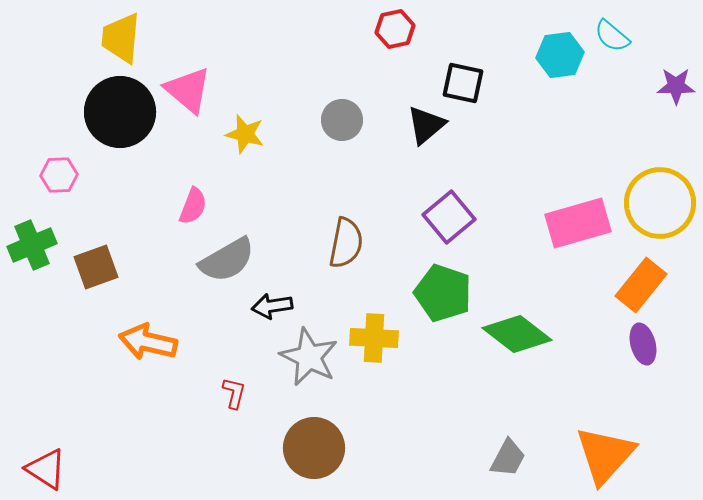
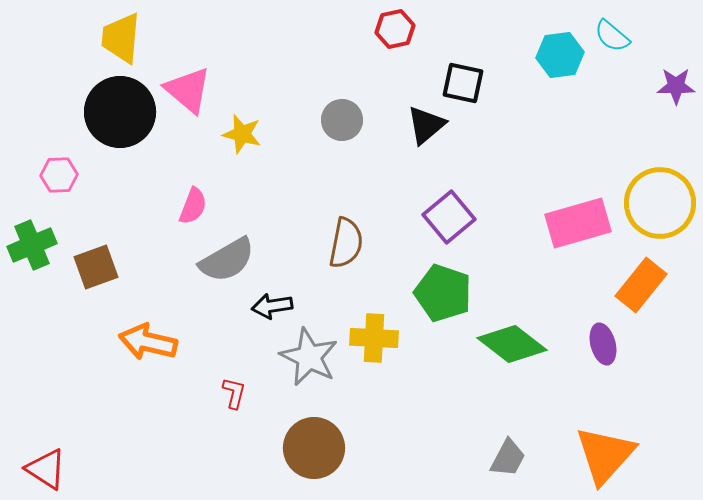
yellow star: moved 3 px left
green diamond: moved 5 px left, 10 px down
purple ellipse: moved 40 px left
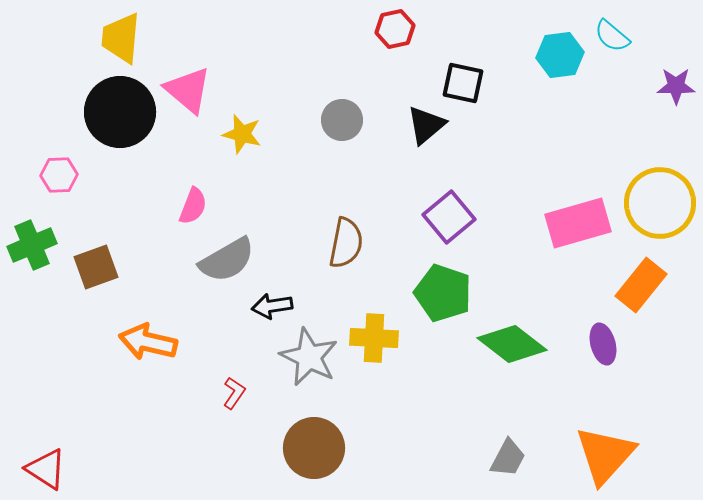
red L-shape: rotated 20 degrees clockwise
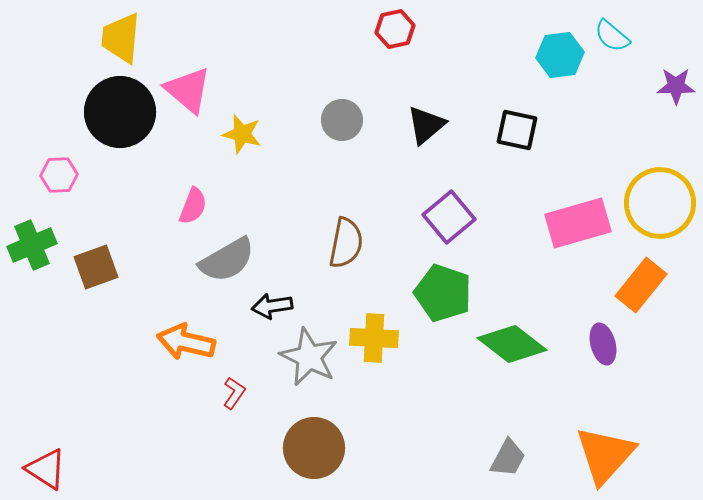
black square: moved 54 px right, 47 px down
orange arrow: moved 38 px right
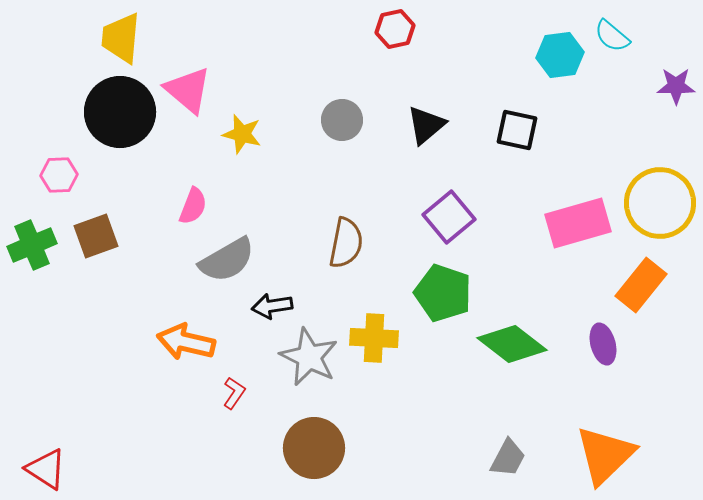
brown square: moved 31 px up
orange triangle: rotated 4 degrees clockwise
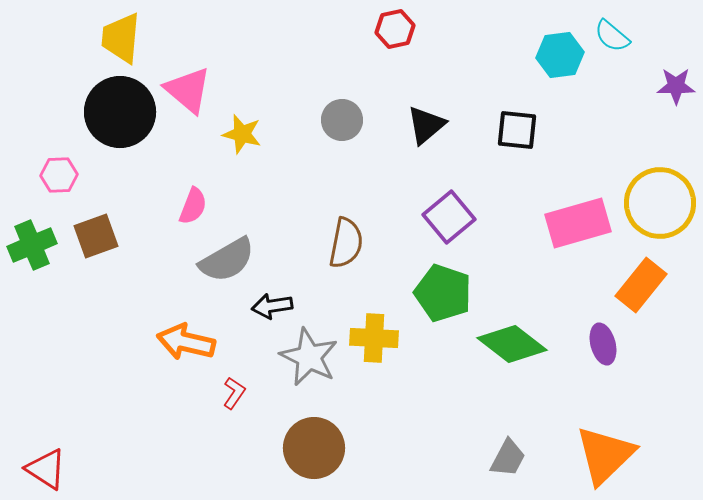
black square: rotated 6 degrees counterclockwise
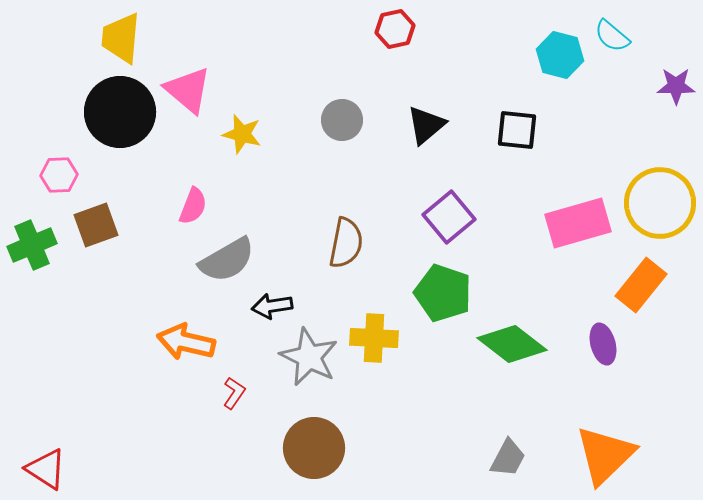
cyan hexagon: rotated 21 degrees clockwise
brown square: moved 11 px up
